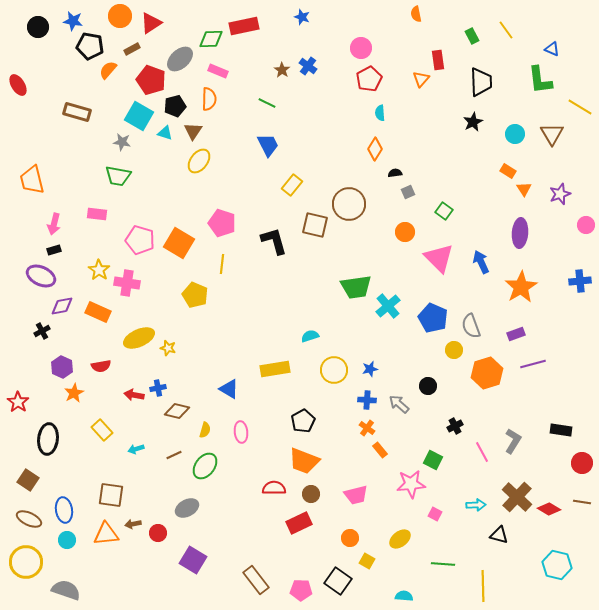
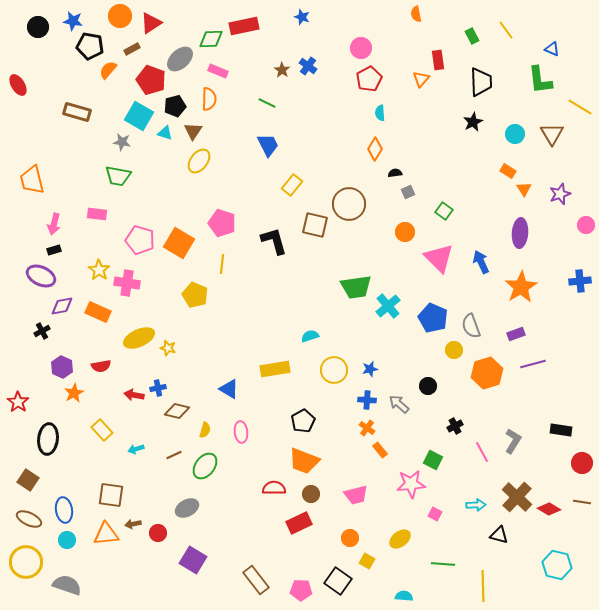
gray semicircle at (66, 590): moved 1 px right, 5 px up
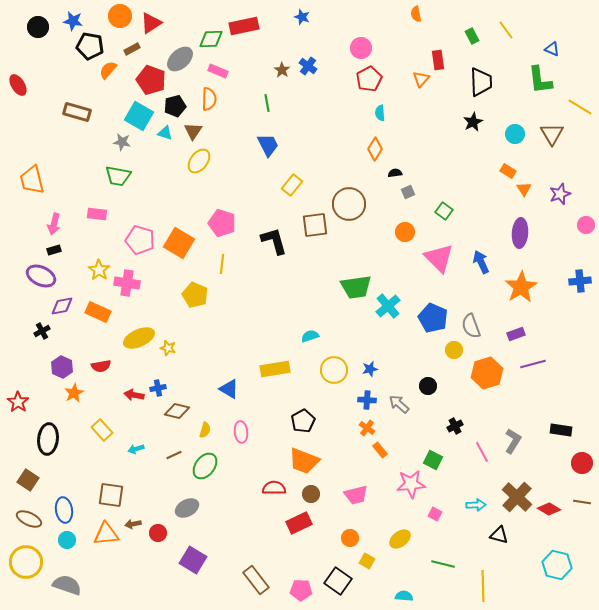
green line at (267, 103): rotated 54 degrees clockwise
brown square at (315, 225): rotated 20 degrees counterclockwise
green line at (443, 564): rotated 10 degrees clockwise
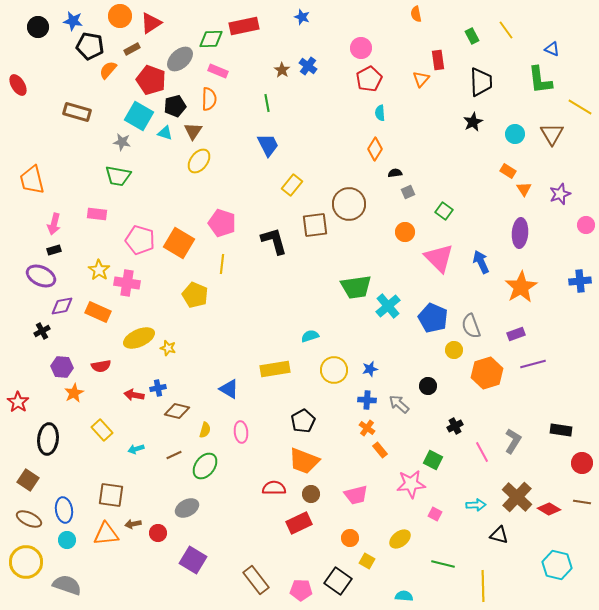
purple hexagon at (62, 367): rotated 20 degrees counterclockwise
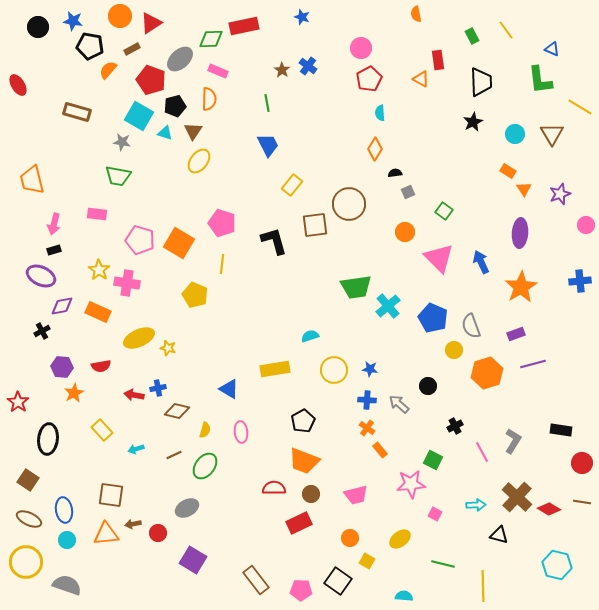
orange triangle at (421, 79): rotated 42 degrees counterclockwise
blue star at (370, 369): rotated 21 degrees clockwise
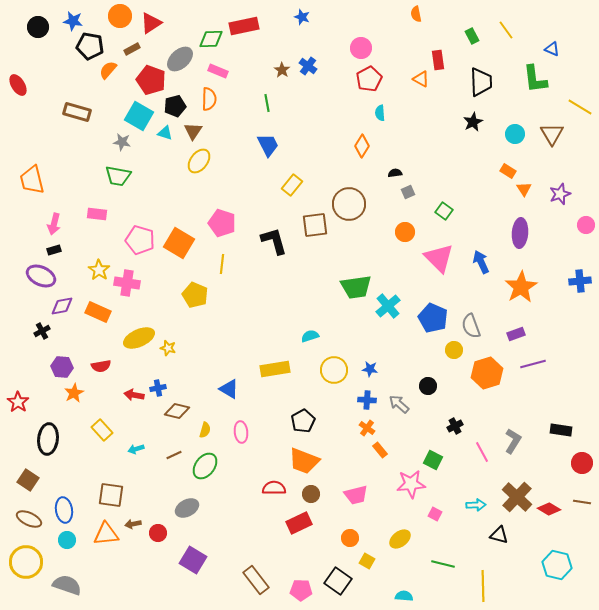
green L-shape at (540, 80): moved 5 px left, 1 px up
orange diamond at (375, 149): moved 13 px left, 3 px up
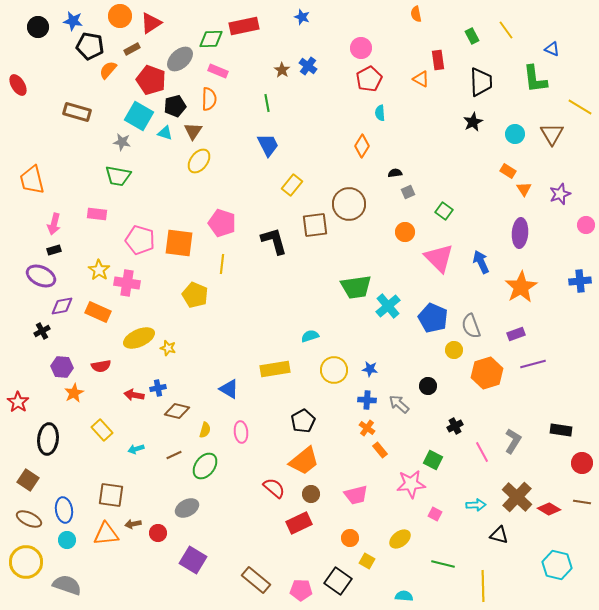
orange square at (179, 243): rotated 24 degrees counterclockwise
orange trapezoid at (304, 461): rotated 60 degrees counterclockwise
red semicircle at (274, 488): rotated 40 degrees clockwise
brown rectangle at (256, 580): rotated 12 degrees counterclockwise
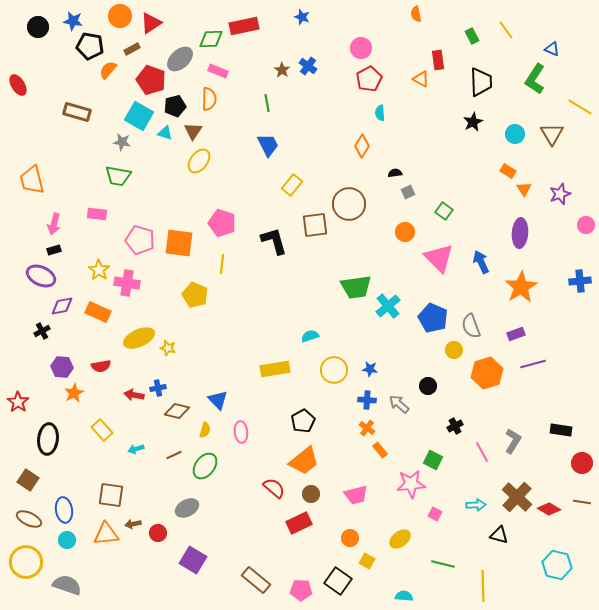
green L-shape at (535, 79): rotated 40 degrees clockwise
blue triangle at (229, 389): moved 11 px left, 11 px down; rotated 15 degrees clockwise
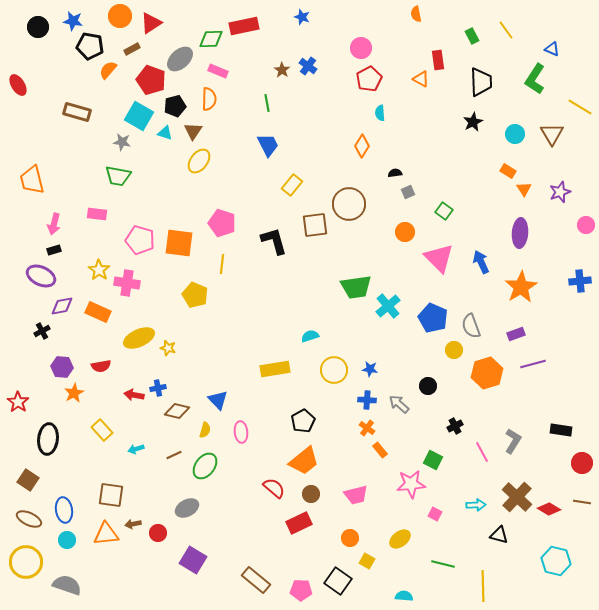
purple star at (560, 194): moved 2 px up
cyan hexagon at (557, 565): moved 1 px left, 4 px up
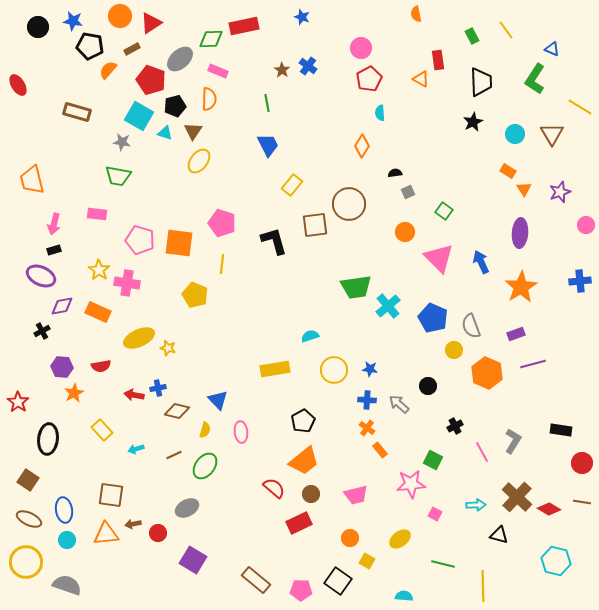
orange hexagon at (487, 373): rotated 20 degrees counterclockwise
